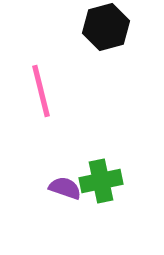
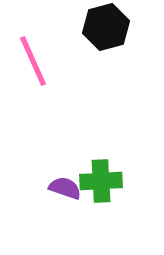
pink line: moved 8 px left, 30 px up; rotated 10 degrees counterclockwise
green cross: rotated 9 degrees clockwise
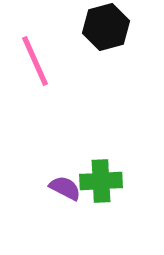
pink line: moved 2 px right
purple semicircle: rotated 8 degrees clockwise
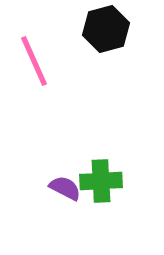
black hexagon: moved 2 px down
pink line: moved 1 px left
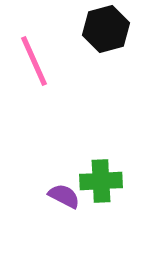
purple semicircle: moved 1 px left, 8 px down
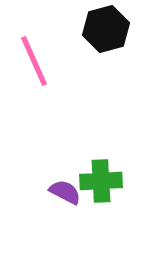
purple semicircle: moved 1 px right, 4 px up
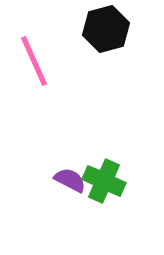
green cross: moved 3 px right; rotated 27 degrees clockwise
purple semicircle: moved 5 px right, 12 px up
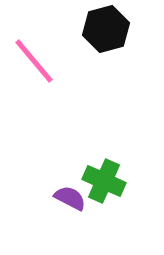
pink line: rotated 16 degrees counterclockwise
purple semicircle: moved 18 px down
